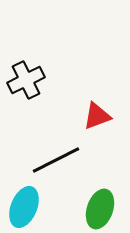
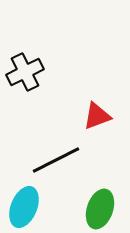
black cross: moved 1 px left, 8 px up
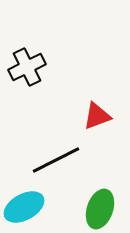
black cross: moved 2 px right, 5 px up
cyan ellipse: rotated 39 degrees clockwise
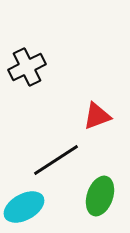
black line: rotated 6 degrees counterclockwise
green ellipse: moved 13 px up
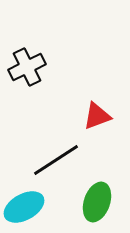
green ellipse: moved 3 px left, 6 px down
